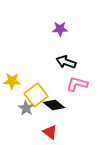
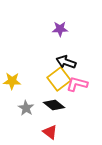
yellow square: moved 23 px right, 16 px up
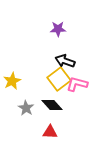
purple star: moved 2 px left
black arrow: moved 1 px left, 1 px up
yellow star: rotated 30 degrees counterclockwise
black diamond: moved 2 px left; rotated 10 degrees clockwise
red triangle: rotated 35 degrees counterclockwise
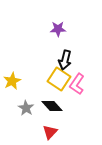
black arrow: moved 1 px up; rotated 96 degrees counterclockwise
yellow square: rotated 20 degrees counterclockwise
pink L-shape: rotated 70 degrees counterclockwise
black diamond: moved 1 px down
red triangle: rotated 49 degrees counterclockwise
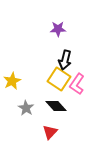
black diamond: moved 4 px right
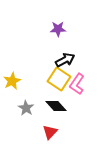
black arrow: rotated 132 degrees counterclockwise
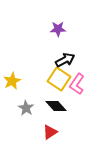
red triangle: rotated 14 degrees clockwise
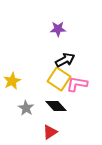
pink L-shape: rotated 65 degrees clockwise
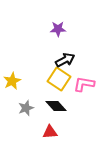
pink L-shape: moved 7 px right
gray star: rotated 21 degrees clockwise
red triangle: rotated 28 degrees clockwise
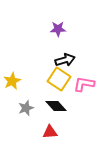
black arrow: rotated 12 degrees clockwise
